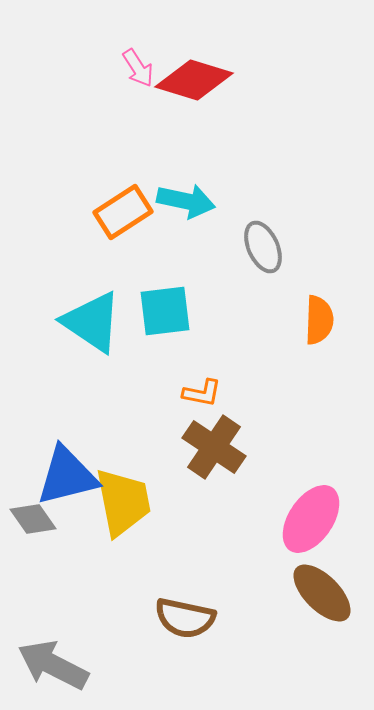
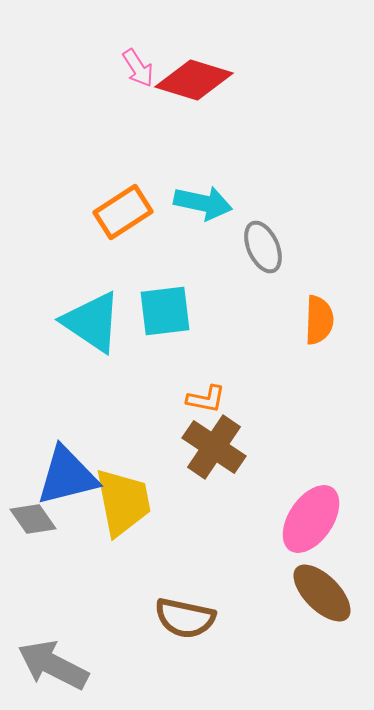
cyan arrow: moved 17 px right, 2 px down
orange L-shape: moved 4 px right, 6 px down
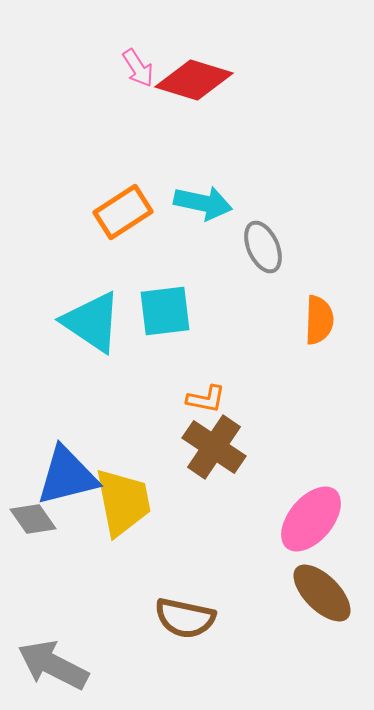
pink ellipse: rotated 6 degrees clockwise
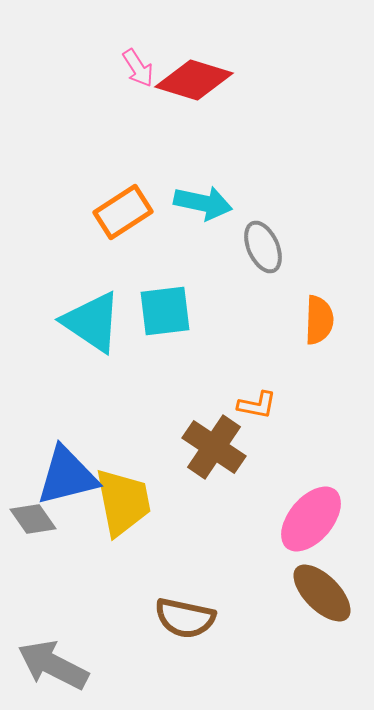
orange L-shape: moved 51 px right, 6 px down
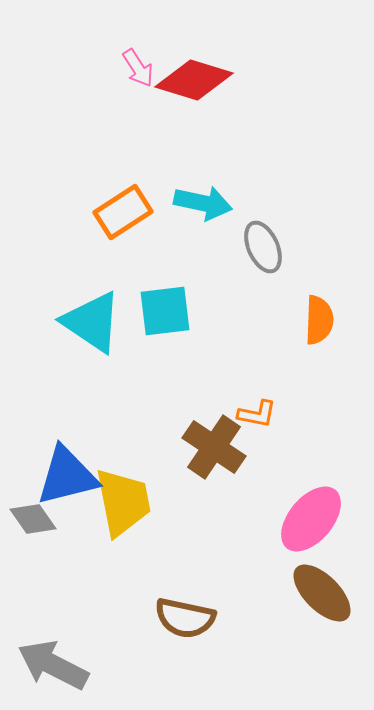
orange L-shape: moved 9 px down
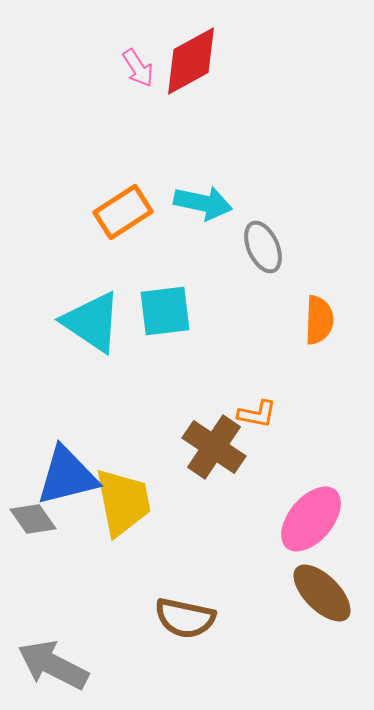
red diamond: moved 3 px left, 19 px up; rotated 46 degrees counterclockwise
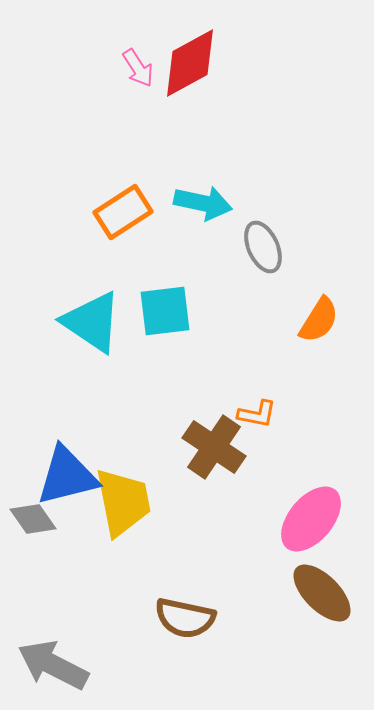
red diamond: moved 1 px left, 2 px down
orange semicircle: rotated 30 degrees clockwise
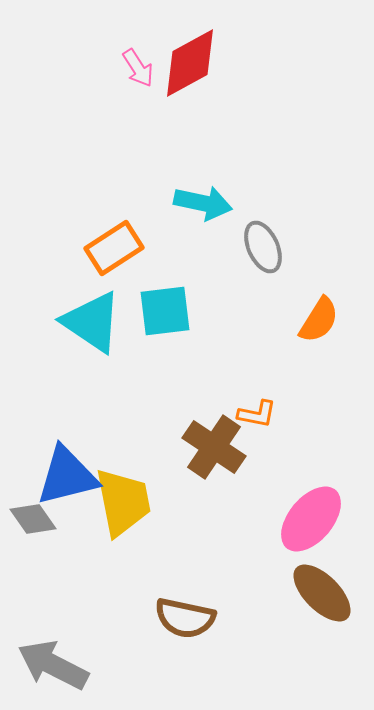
orange rectangle: moved 9 px left, 36 px down
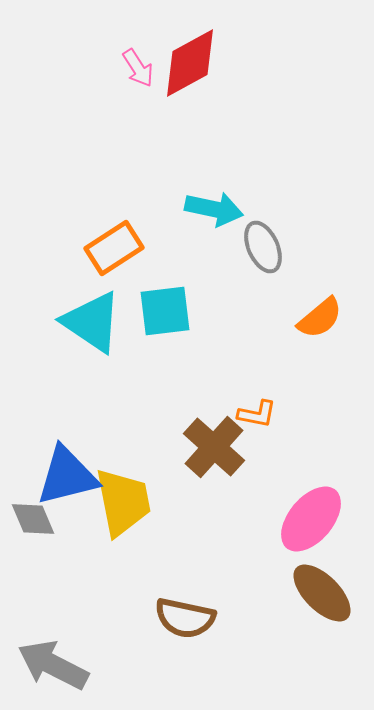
cyan arrow: moved 11 px right, 6 px down
orange semicircle: moved 1 px right, 2 px up; rotated 18 degrees clockwise
brown cross: rotated 8 degrees clockwise
gray diamond: rotated 12 degrees clockwise
